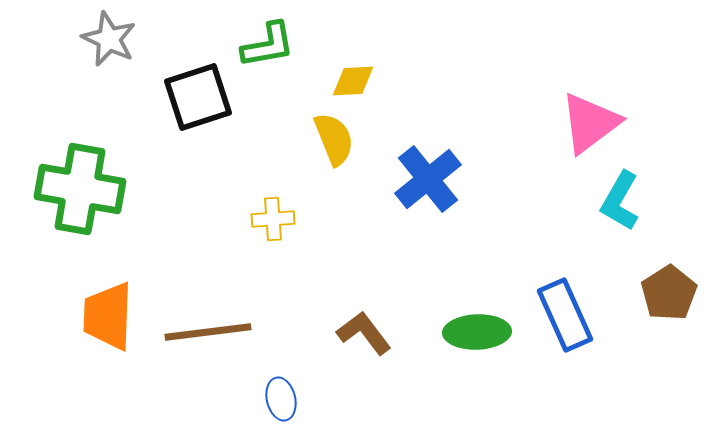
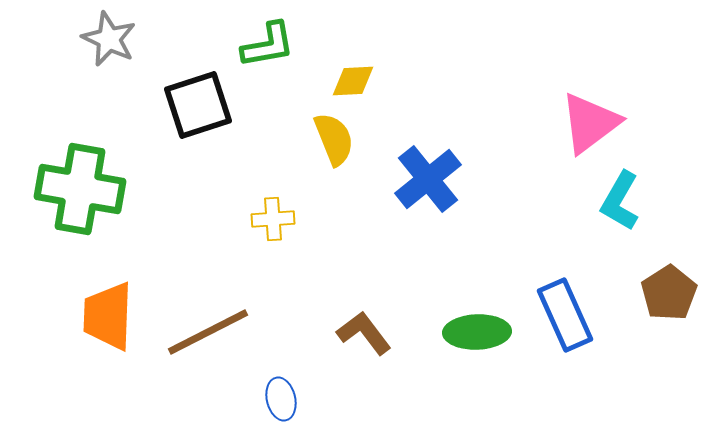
black square: moved 8 px down
brown line: rotated 20 degrees counterclockwise
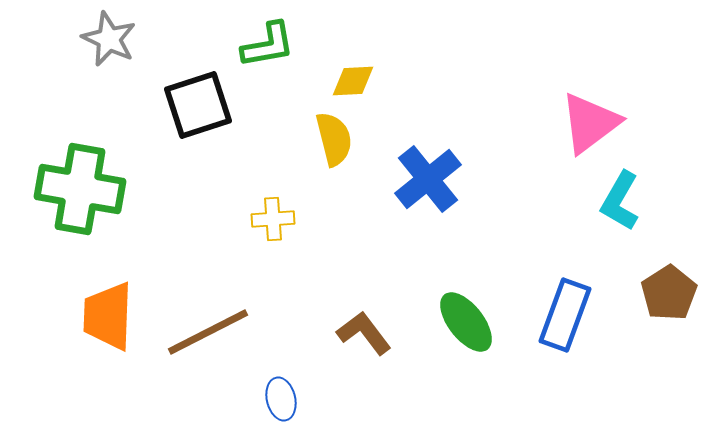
yellow semicircle: rotated 8 degrees clockwise
blue rectangle: rotated 44 degrees clockwise
green ellipse: moved 11 px left, 10 px up; rotated 54 degrees clockwise
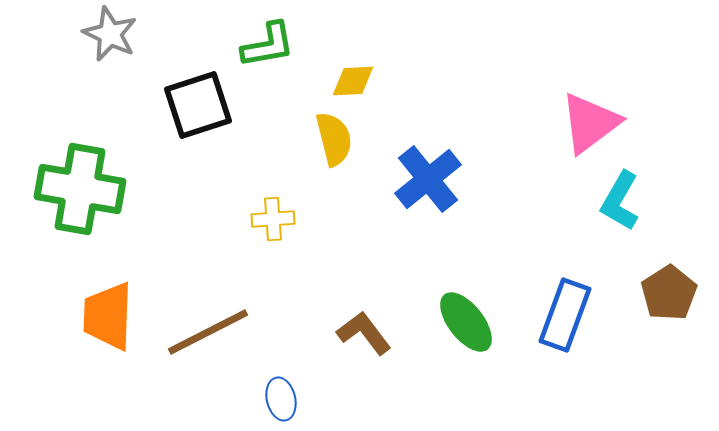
gray star: moved 1 px right, 5 px up
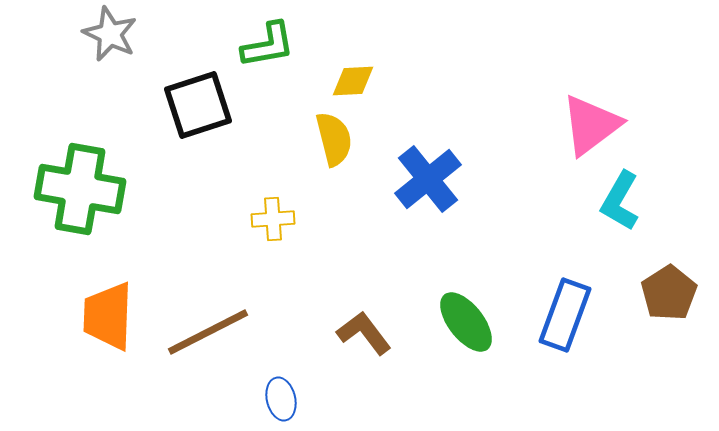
pink triangle: moved 1 px right, 2 px down
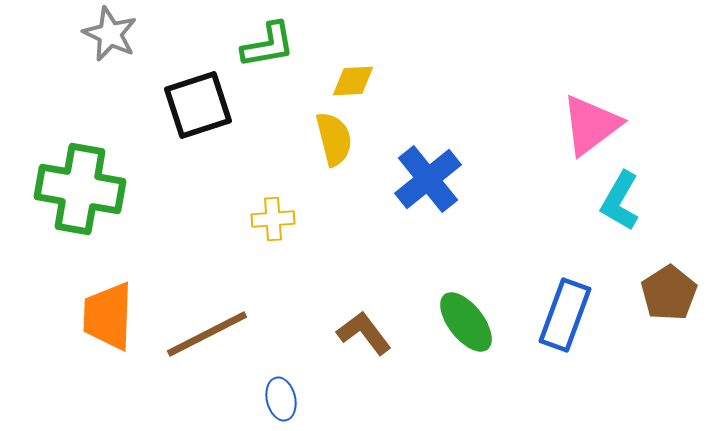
brown line: moved 1 px left, 2 px down
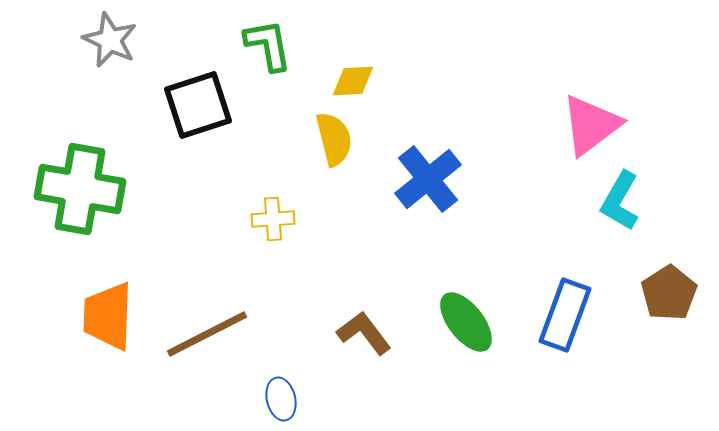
gray star: moved 6 px down
green L-shape: rotated 90 degrees counterclockwise
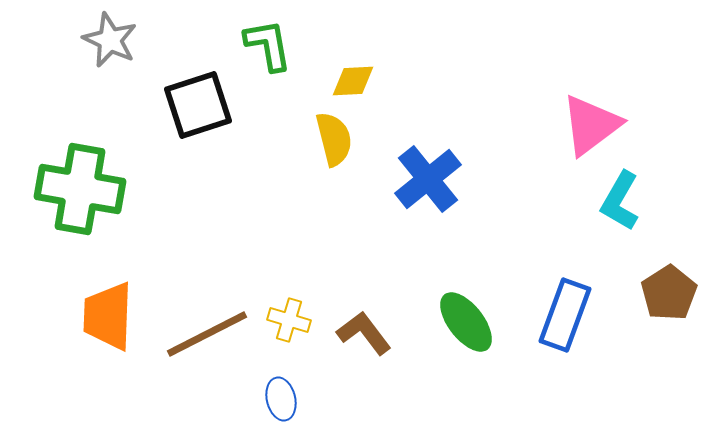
yellow cross: moved 16 px right, 101 px down; rotated 21 degrees clockwise
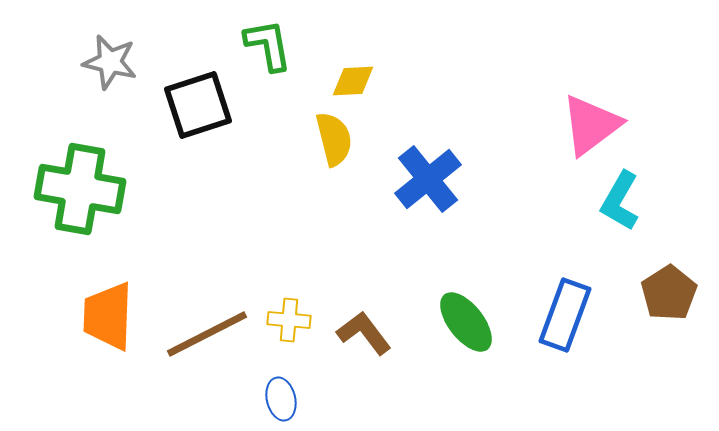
gray star: moved 22 px down; rotated 12 degrees counterclockwise
yellow cross: rotated 12 degrees counterclockwise
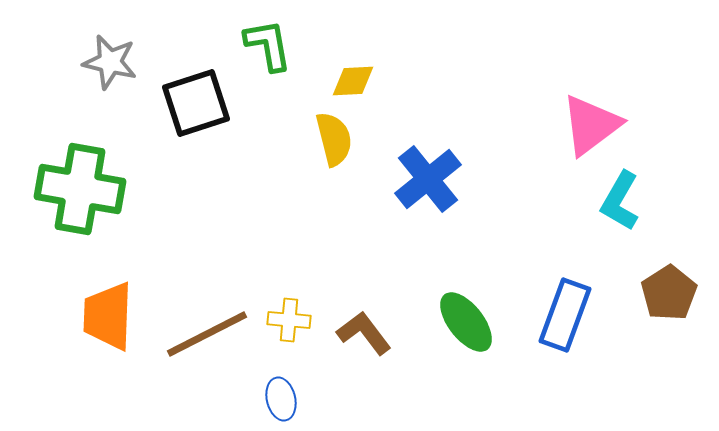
black square: moved 2 px left, 2 px up
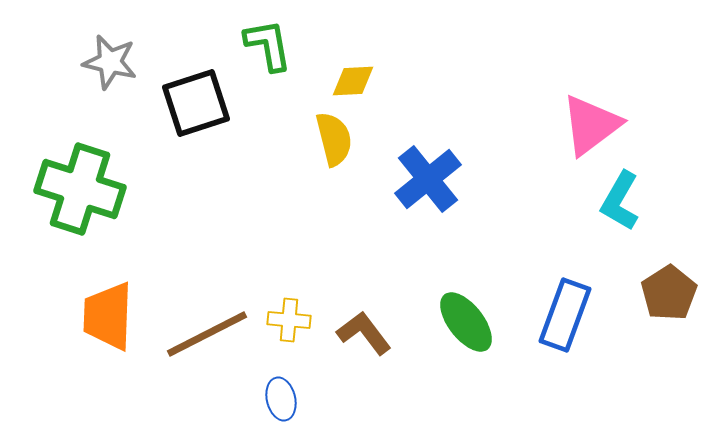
green cross: rotated 8 degrees clockwise
